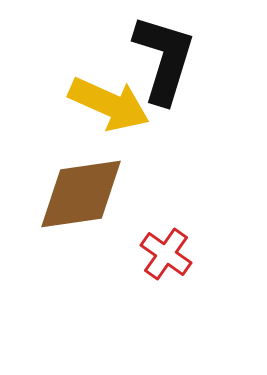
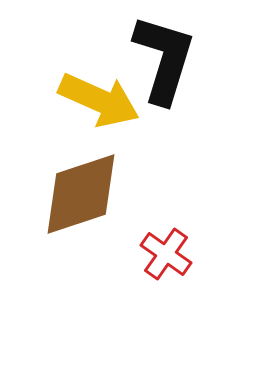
yellow arrow: moved 10 px left, 4 px up
brown diamond: rotated 10 degrees counterclockwise
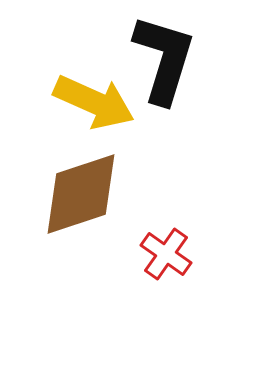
yellow arrow: moved 5 px left, 2 px down
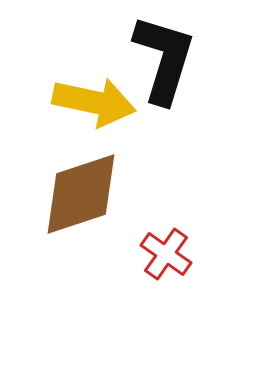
yellow arrow: rotated 12 degrees counterclockwise
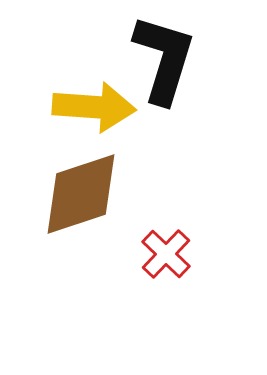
yellow arrow: moved 5 px down; rotated 8 degrees counterclockwise
red cross: rotated 9 degrees clockwise
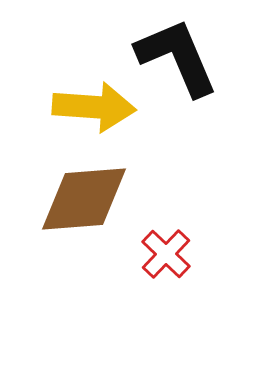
black L-shape: moved 13 px right, 2 px up; rotated 40 degrees counterclockwise
brown diamond: moved 3 px right, 5 px down; rotated 14 degrees clockwise
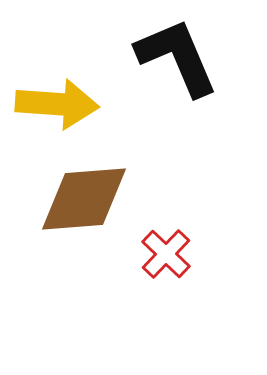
yellow arrow: moved 37 px left, 3 px up
